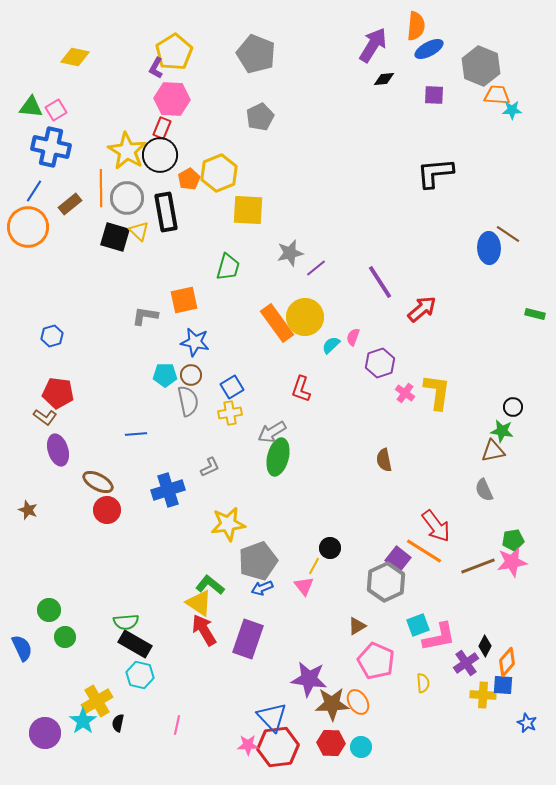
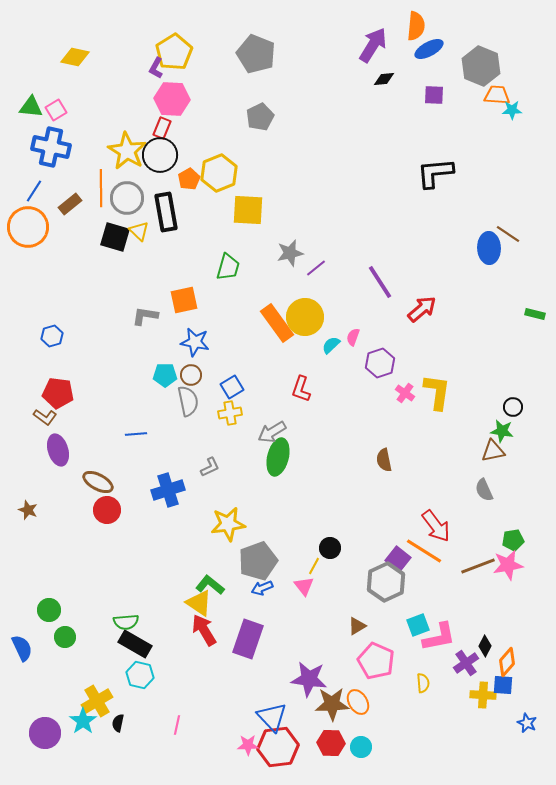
pink star at (512, 562): moved 4 px left, 3 px down
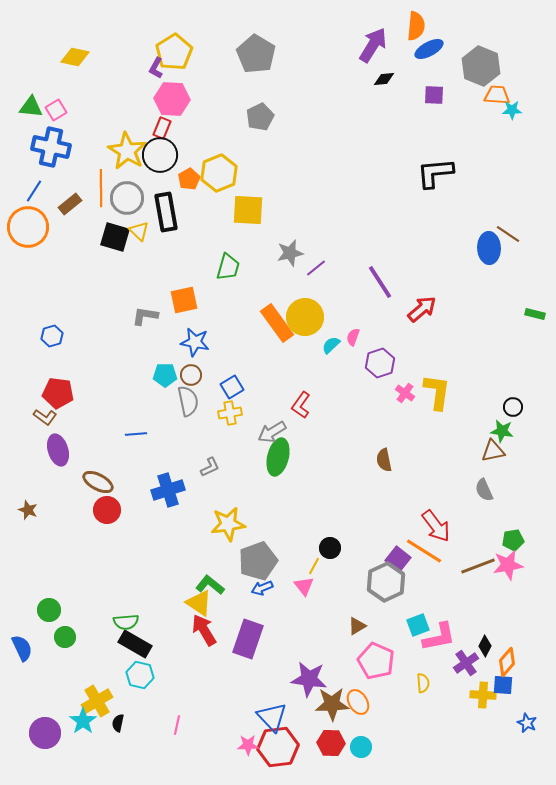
gray pentagon at (256, 54): rotated 9 degrees clockwise
red L-shape at (301, 389): moved 16 px down; rotated 16 degrees clockwise
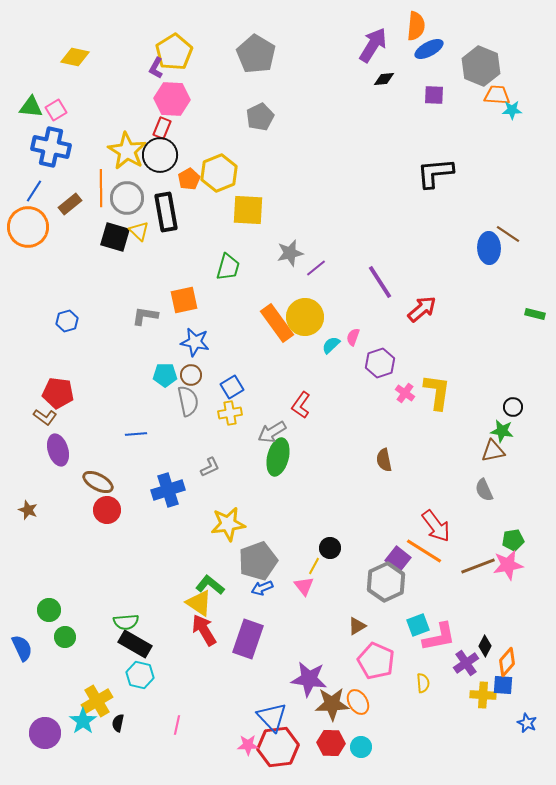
blue hexagon at (52, 336): moved 15 px right, 15 px up
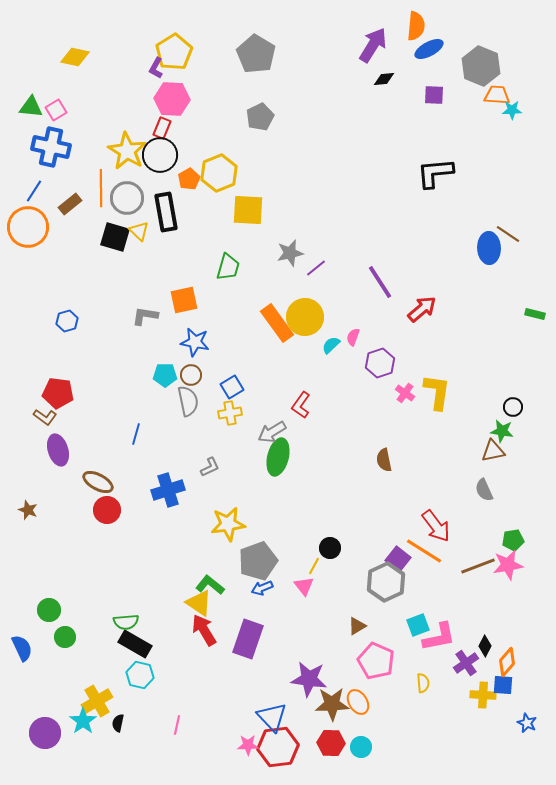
blue line at (136, 434): rotated 70 degrees counterclockwise
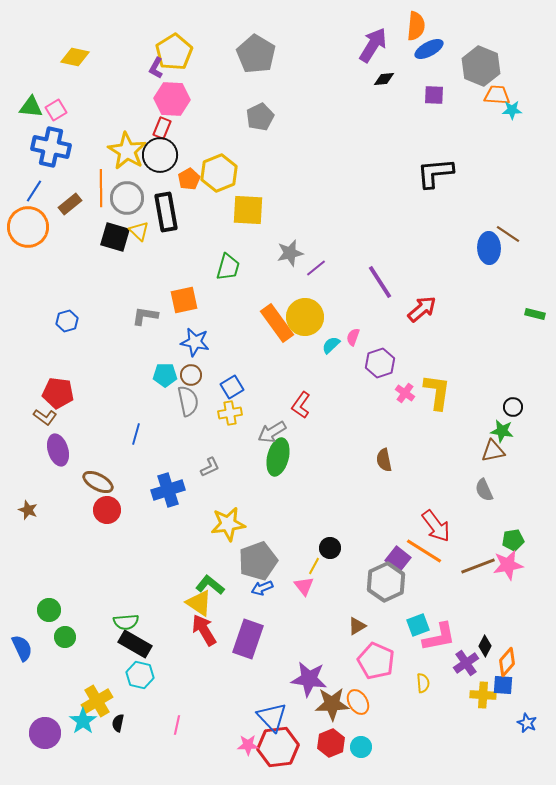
red hexagon at (331, 743): rotated 24 degrees counterclockwise
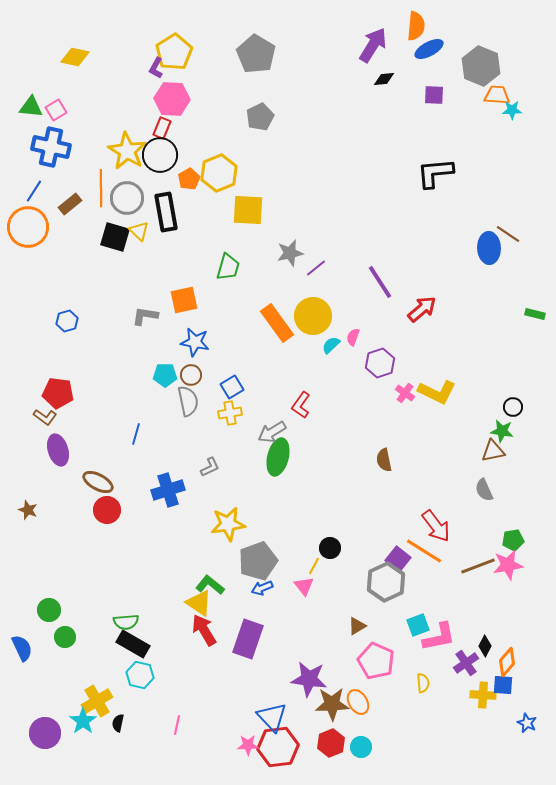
yellow circle at (305, 317): moved 8 px right, 1 px up
yellow L-shape at (437, 392): rotated 108 degrees clockwise
black rectangle at (135, 644): moved 2 px left
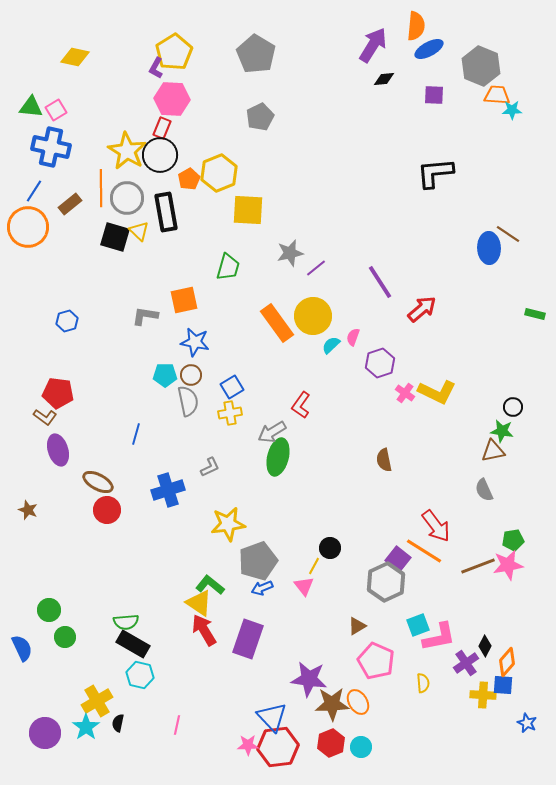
cyan star at (83, 721): moved 3 px right, 6 px down
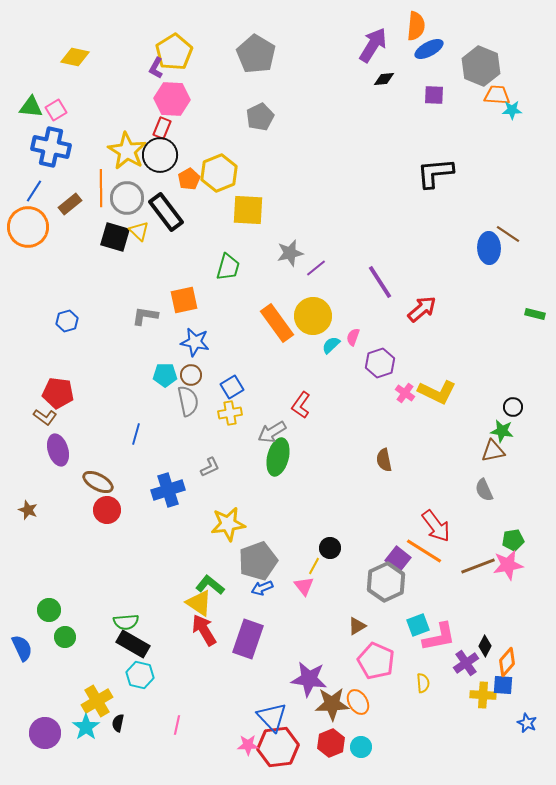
black rectangle at (166, 212): rotated 27 degrees counterclockwise
